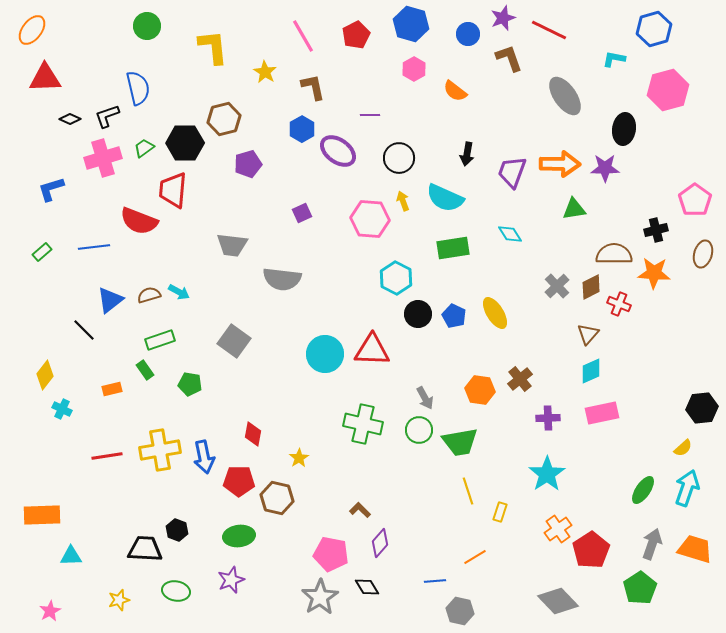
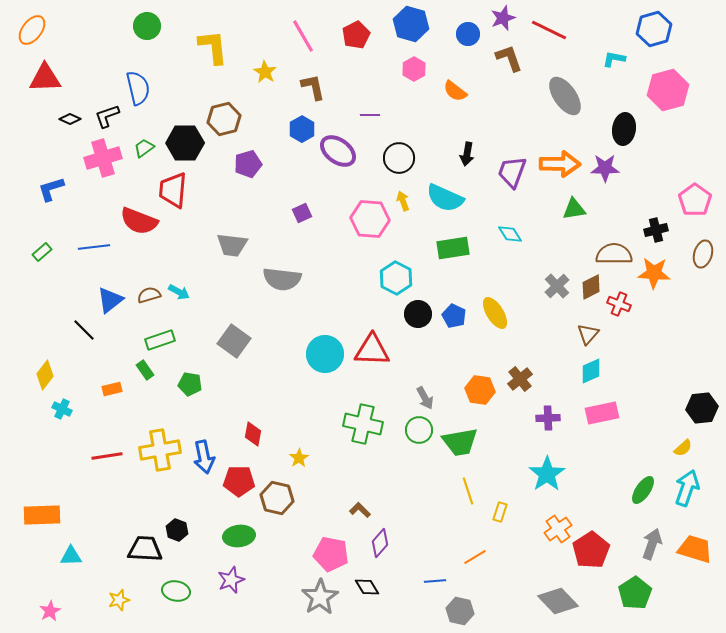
green pentagon at (640, 588): moved 5 px left, 5 px down
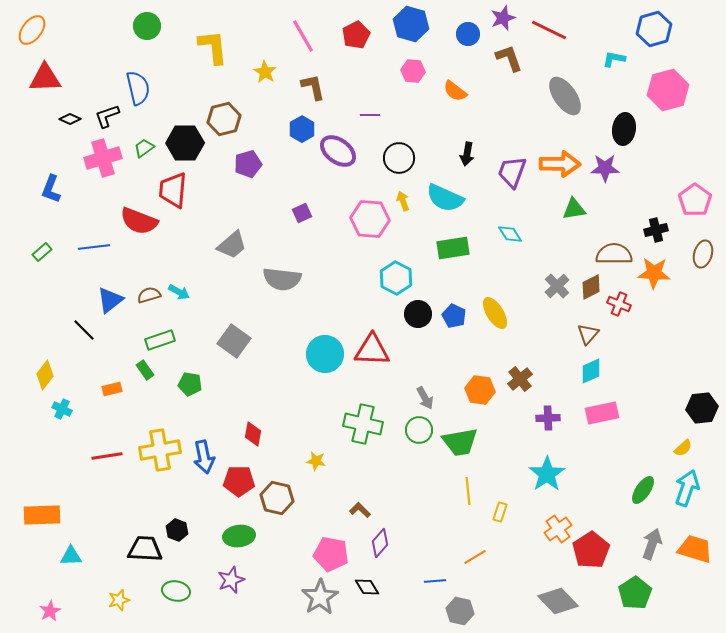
pink hexagon at (414, 69): moved 1 px left, 2 px down; rotated 25 degrees counterclockwise
blue L-shape at (51, 189): rotated 52 degrees counterclockwise
gray trapezoid at (232, 245): rotated 48 degrees counterclockwise
yellow star at (299, 458): moved 17 px right, 3 px down; rotated 30 degrees counterclockwise
yellow line at (468, 491): rotated 12 degrees clockwise
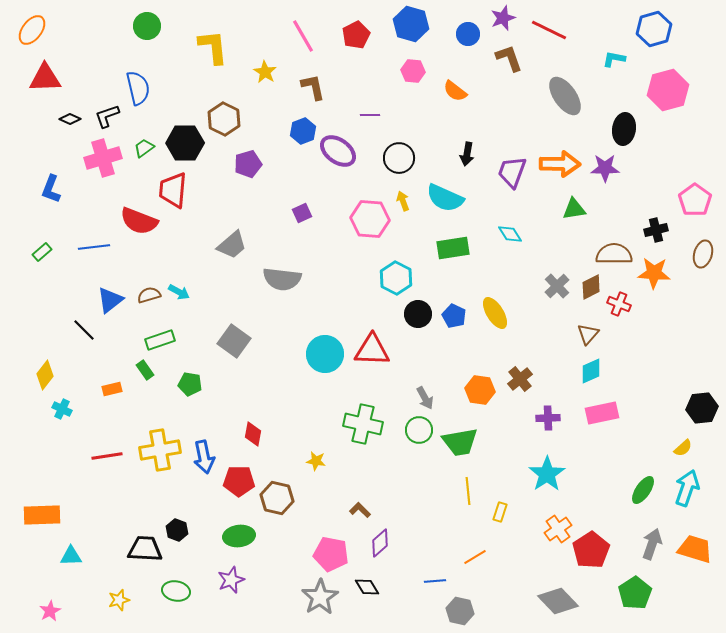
brown hexagon at (224, 119): rotated 20 degrees counterclockwise
blue hexagon at (302, 129): moved 1 px right, 2 px down; rotated 10 degrees clockwise
purple diamond at (380, 543): rotated 8 degrees clockwise
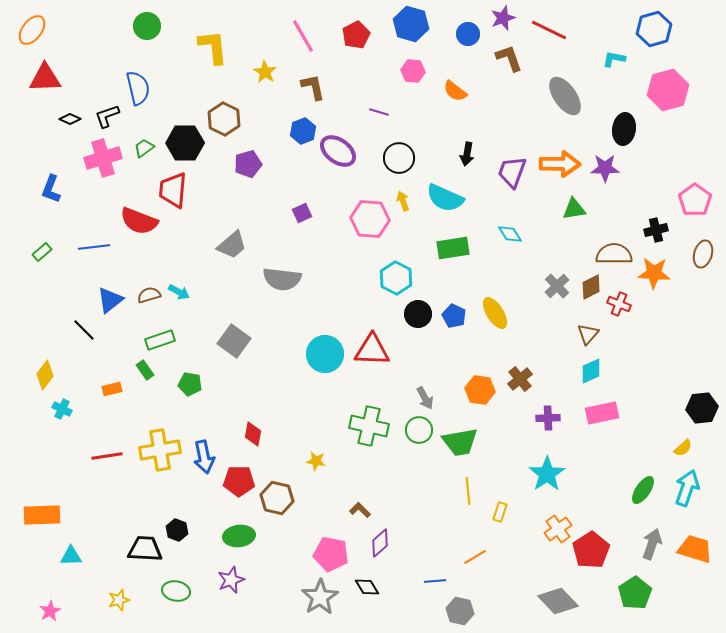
purple line at (370, 115): moved 9 px right, 3 px up; rotated 18 degrees clockwise
green cross at (363, 424): moved 6 px right, 2 px down
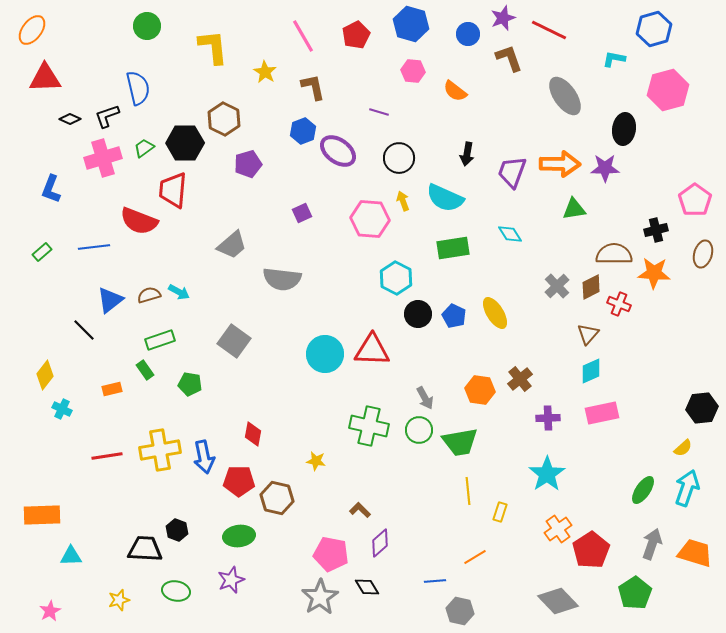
orange trapezoid at (695, 549): moved 4 px down
